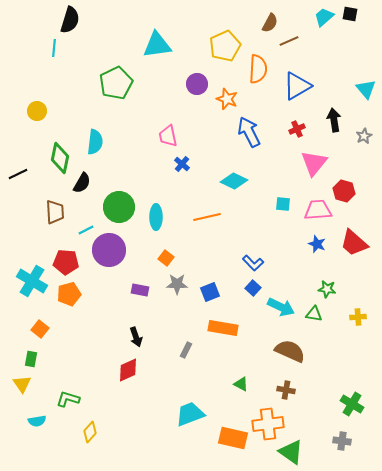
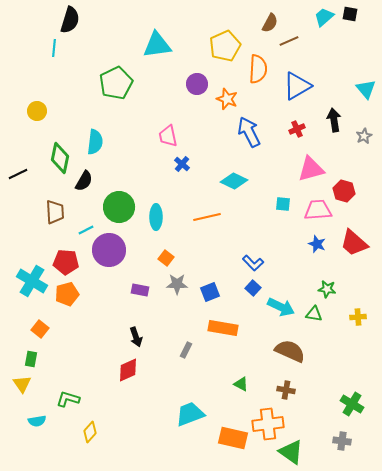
pink triangle at (314, 163): moved 3 px left, 6 px down; rotated 36 degrees clockwise
black semicircle at (82, 183): moved 2 px right, 2 px up
orange pentagon at (69, 294): moved 2 px left
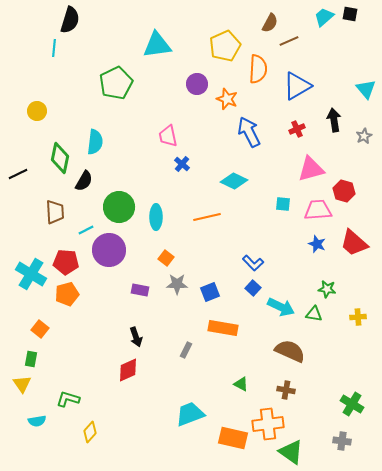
cyan cross at (32, 281): moved 1 px left, 7 px up
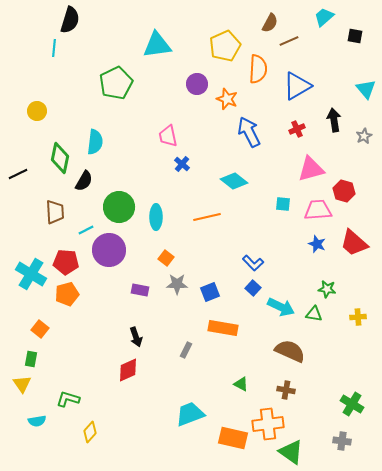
black square at (350, 14): moved 5 px right, 22 px down
cyan diamond at (234, 181): rotated 12 degrees clockwise
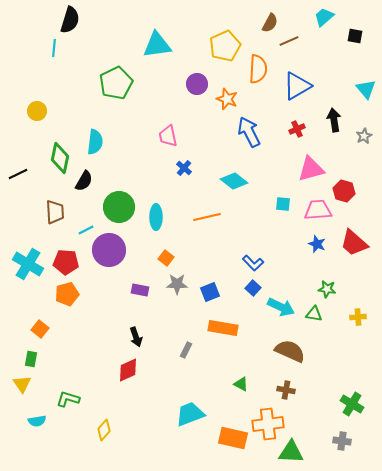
blue cross at (182, 164): moved 2 px right, 4 px down
cyan cross at (31, 274): moved 3 px left, 10 px up
yellow diamond at (90, 432): moved 14 px right, 2 px up
green triangle at (291, 452): rotated 32 degrees counterclockwise
